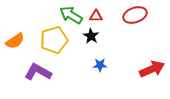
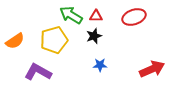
red ellipse: moved 1 px left, 2 px down
black star: moved 3 px right; rotated 21 degrees clockwise
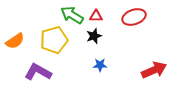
green arrow: moved 1 px right
red arrow: moved 2 px right, 1 px down
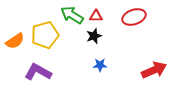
yellow pentagon: moved 9 px left, 5 px up
